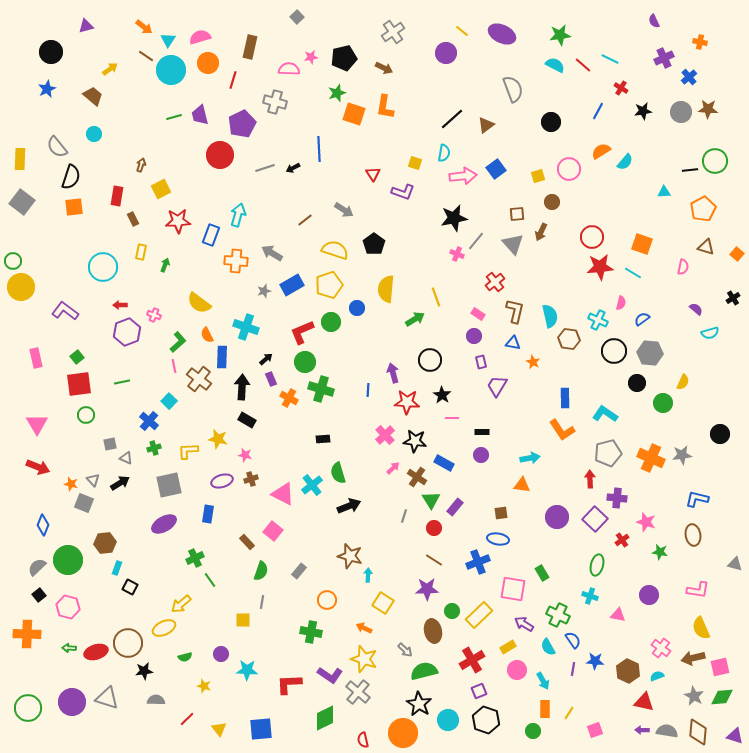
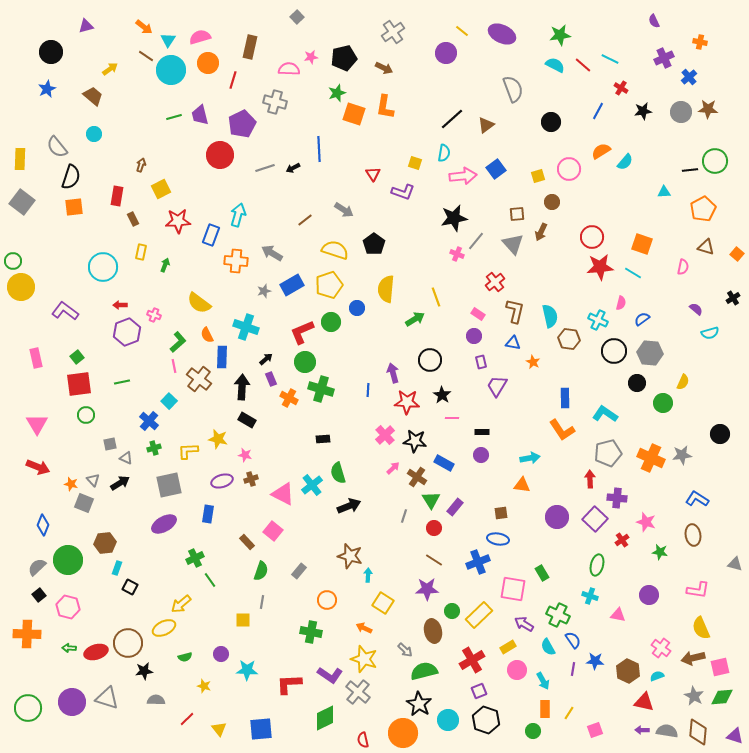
blue L-shape at (697, 499): rotated 20 degrees clockwise
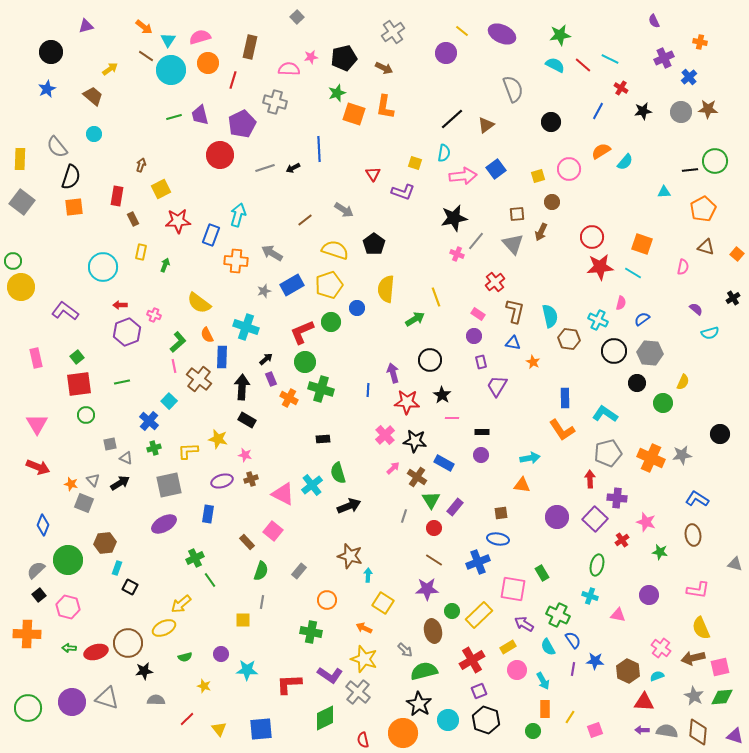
gray semicircle at (37, 567): moved 1 px left, 3 px down
red triangle at (644, 702): rotated 10 degrees counterclockwise
yellow line at (569, 713): moved 1 px right, 4 px down
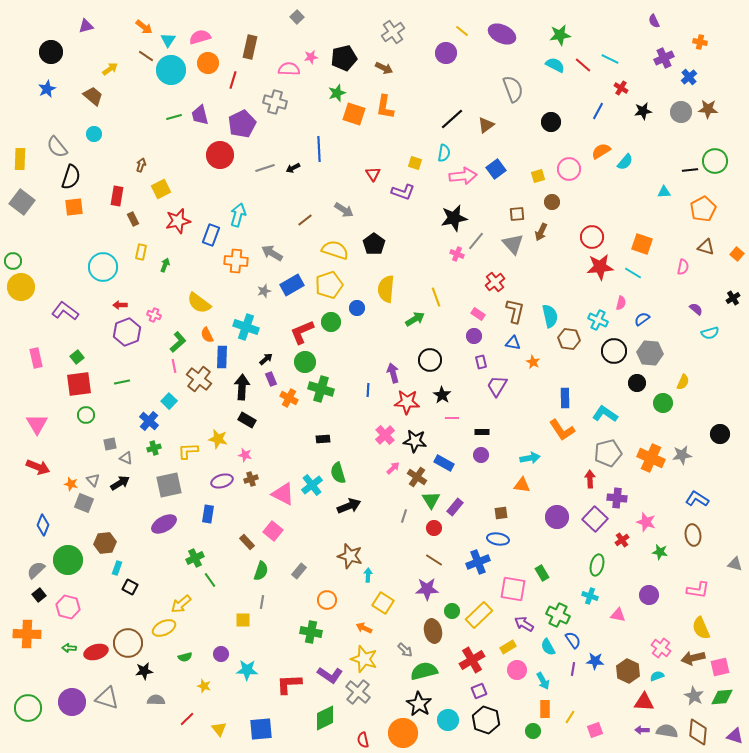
red star at (178, 221): rotated 10 degrees counterclockwise
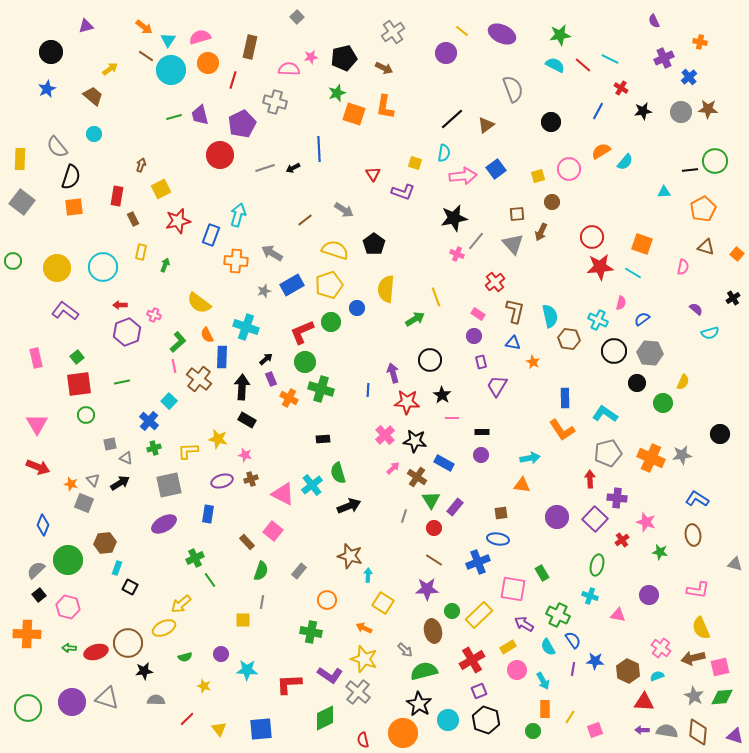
yellow circle at (21, 287): moved 36 px right, 19 px up
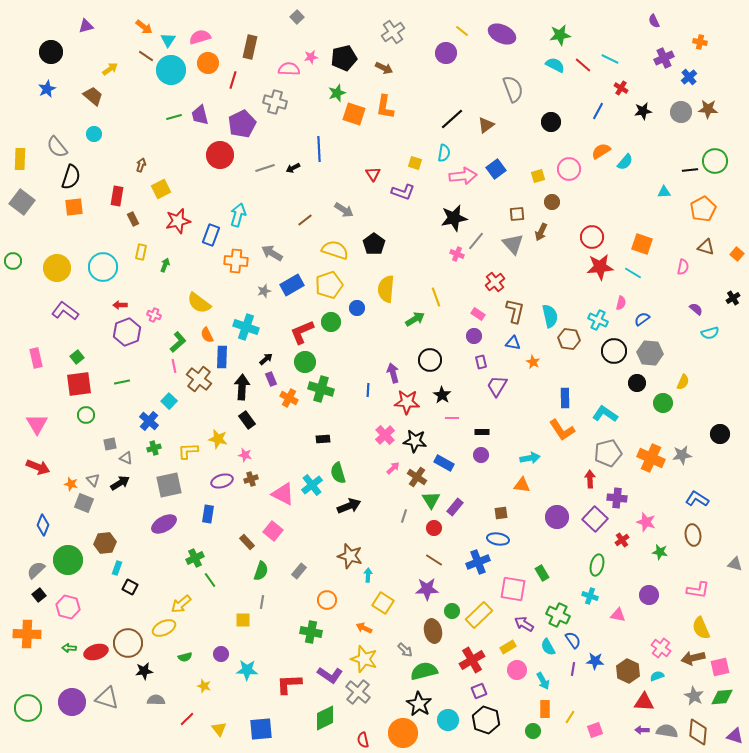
black rectangle at (247, 420): rotated 24 degrees clockwise
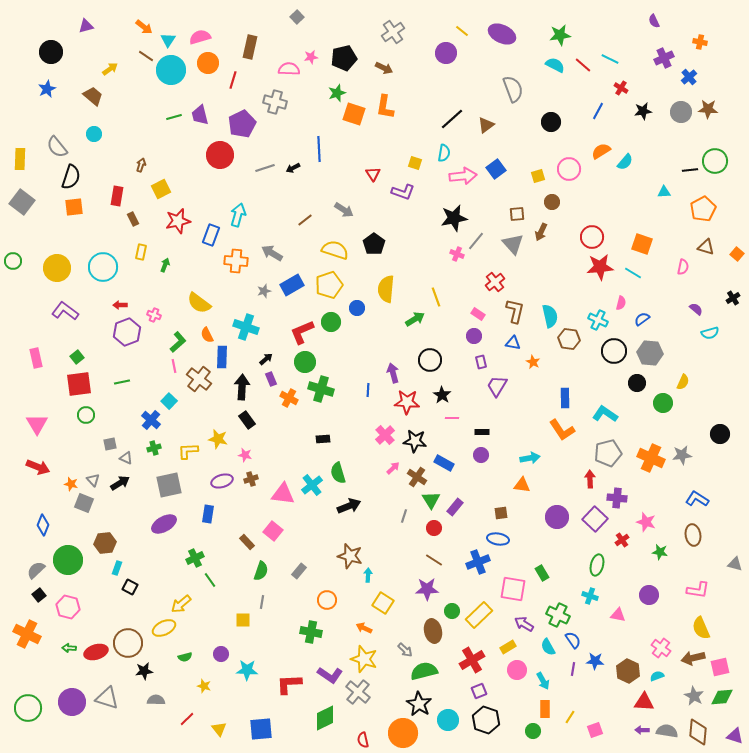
blue cross at (149, 421): moved 2 px right, 1 px up
pink triangle at (283, 494): rotated 20 degrees counterclockwise
orange cross at (27, 634): rotated 24 degrees clockwise
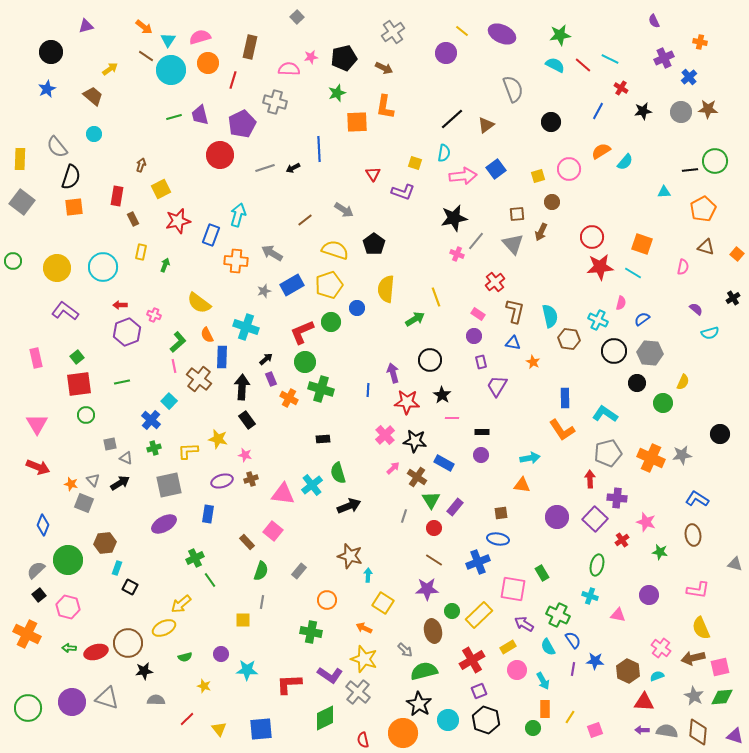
orange square at (354, 114): moved 3 px right, 8 px down; rotated 20 degrees counterclockwise
green circle at (533, 731): moved 3 px up
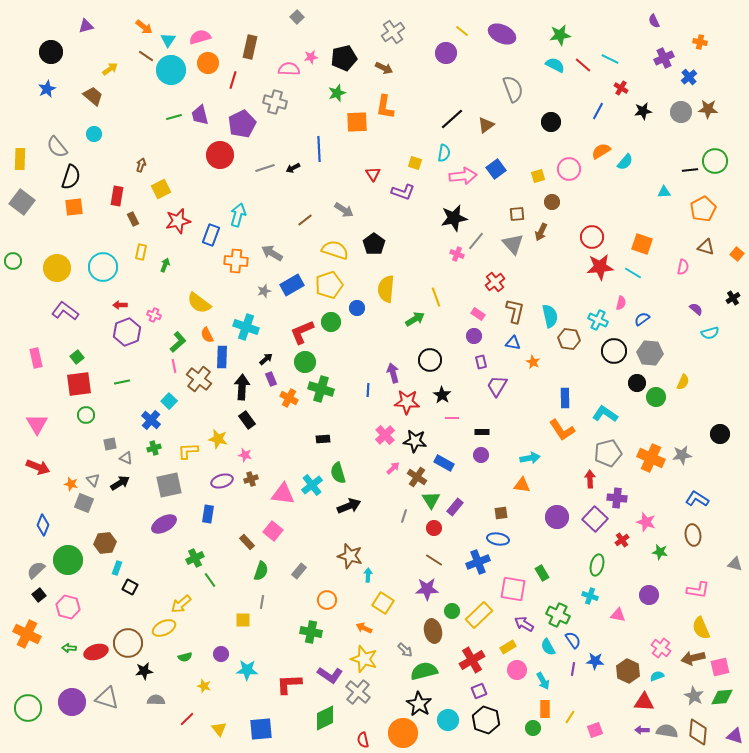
green circle at (663, 403): moved 7 px left, 6 px up
